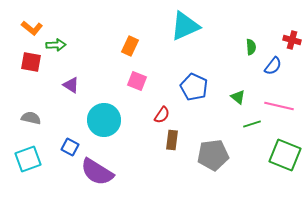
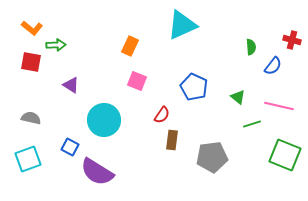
cyan triangle: moved 3 px left, 1 px up
gray pentagon: moved 1 px left, 2 px down
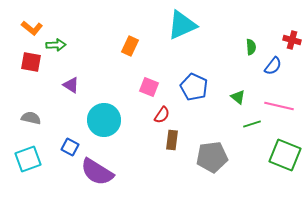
pink square: moved 12 px right, 6 px down
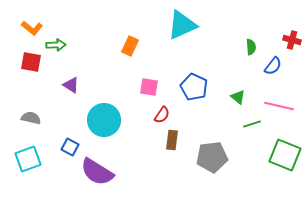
pink square: rotated 12 degrees counterclockwise
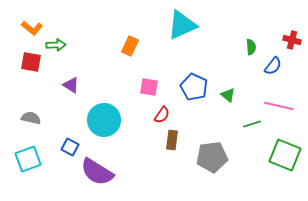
green triangle: moved 10 px left, 2 px up
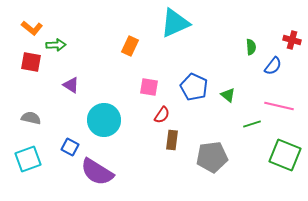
cyan triangle: moved 7 px left, 2 px up
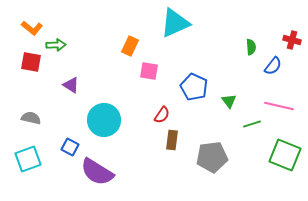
pink square: moved 16 px up
green triangle: moved 1 px right, 6 px down; rotated 14 degrees clockwise
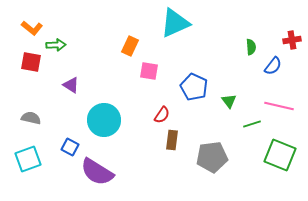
red cross: rotated 24 degrees counterclockwise
green square: moved 5 px left
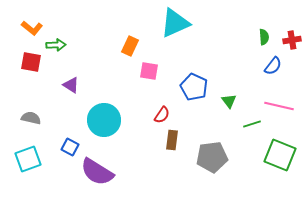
green semicircle: moved 13 px right, 10 px up
